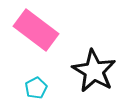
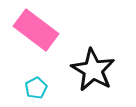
black star: moved 1 px left, 1 px up
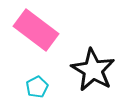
cyan pentagon: moved 1 px right, 1 px up
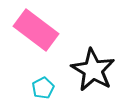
cyan pentagon: moved 6 px right, 1 px down
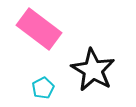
pink rectangle: moved 3 px right, 1 px up
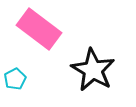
cyan pentagon: moved 28 px left, 9 px up
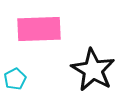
pink rectangle: rotated 39 degrees counterclockwise
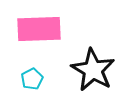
cyan pentagon: moved 17 px right
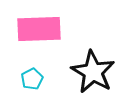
black star: moved 2 px down
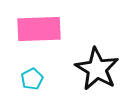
black star: moved 4 px right, 3 px up
